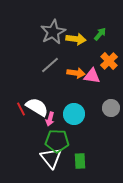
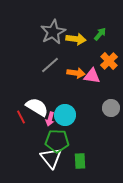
red line: moved 8 px down
cyan circle: moved 9 px left, 1 px down
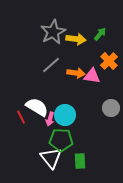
gray line: moved 1 px right
green pentagon: moved 4 px right, 1 px up
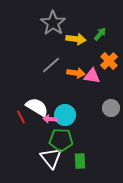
gray star: moved 9 px up; rotated 10 degrees counterclockwise
pink arrow: rotated 80 degrees clockwise
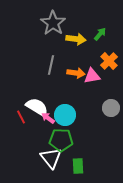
gray line: rotated 36 degrees counterclockwise
pink triangle: rotated 18 degrees counterclockwise
pink arrow: moved 2 px left, 1 px up; rotated 32 degrees clockwise
green rectangle: moved 2 px left, 5 px down
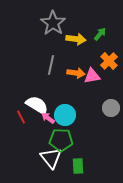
white semicircle: moved 2 px up
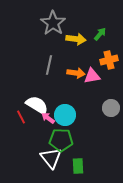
orange cross: moved 1 px up; rotated 30 degrees clockwise
gray line: moved 2 px left
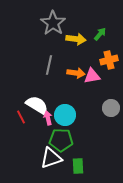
pink arrow: rotated 40 degrees clockwise
white triangle: rotated 50 degrees clockwise
